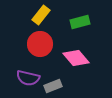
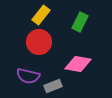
green rectangle: rotated 48 degrees counterclockwise
red circle: moved 1 px left, 2 px up
pink diamond: moved 2 px right, 6 px down; rotated 40 degrees counterclockwise
purple semicircle: moved 2 px up
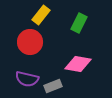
green rectangle: moved 1 px left, 1 px down
red circle: moved 9 px left
purple semicircle: moved 1 px left, 3 px down
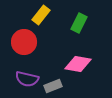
red circle: moved 6 px left
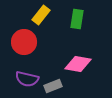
green rectangle: moved 2 px left, 4 px up; rotated 18 degrees counterclockwise
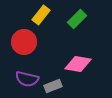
green rectangle: rotated 36 degrees clockwise
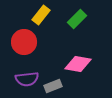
purple semicircle: rotated 20 degrees counterclockwise
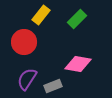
purple semicircle: rotated 130 degrees clockwise
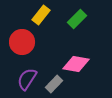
red circle: moved 2 px left
pink diamond: moved 2 px left
gray rectangle: moved 1 px right, 2 px up; rotated 24 degrees counterclockwise
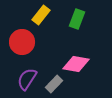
green rectangle: rotated 24 degrees counterclockwise
